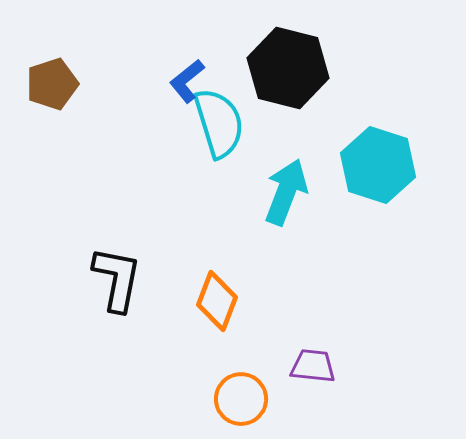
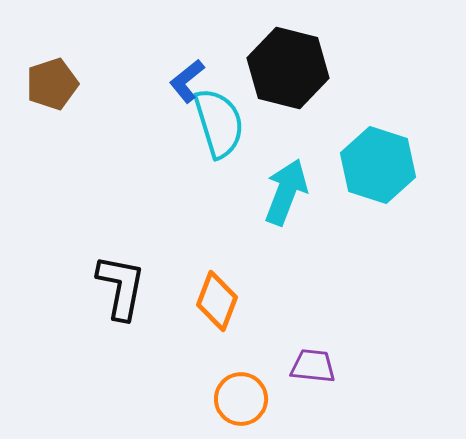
black L-shape: moved 4 px right, 8 px down
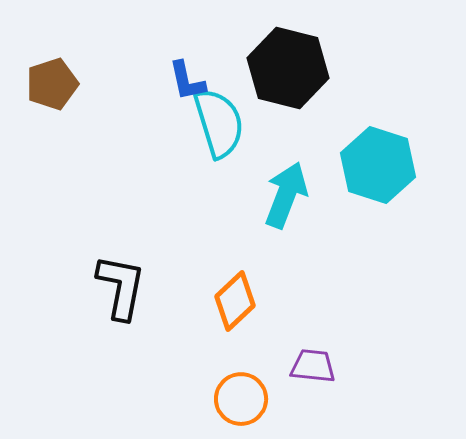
blue L-shape: rotated 63 degrees counterclockwise
cyan arrow: moved 3 px down
orange diamond: moved 18 px right; rotated 26 degrees clockwise
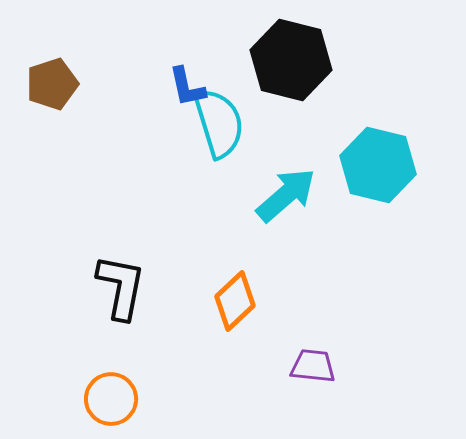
black hexagon: moved 3 px right, 8 px up
blue L-shape: moved 6 px down
cyan hexagon: rotated 4 degrees counterclockwise
cyan arrow: rotated 28 degrees clockwise
orange circle: moved 130 px left
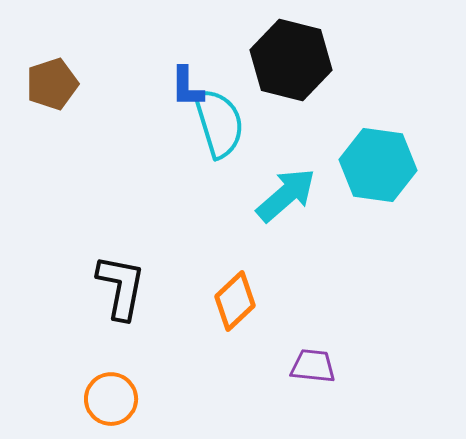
blue L-shape: rotated 12 degrees clockwise
cyan hexagon: rotated 6 degrees counterclockwise
